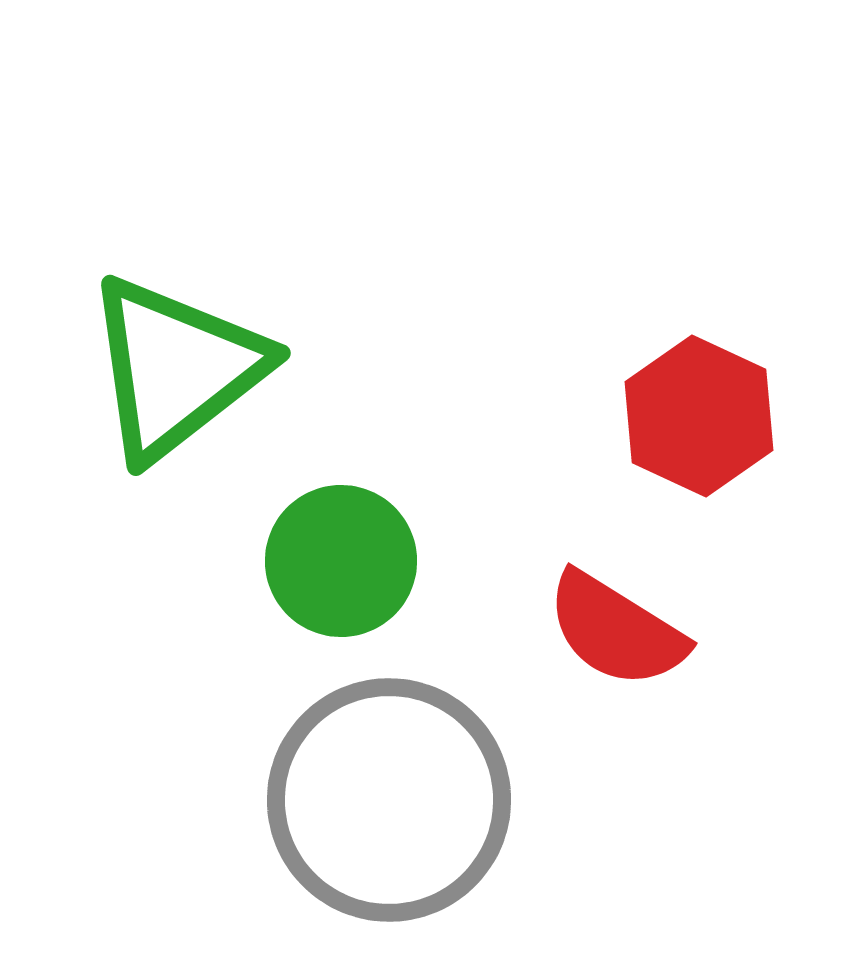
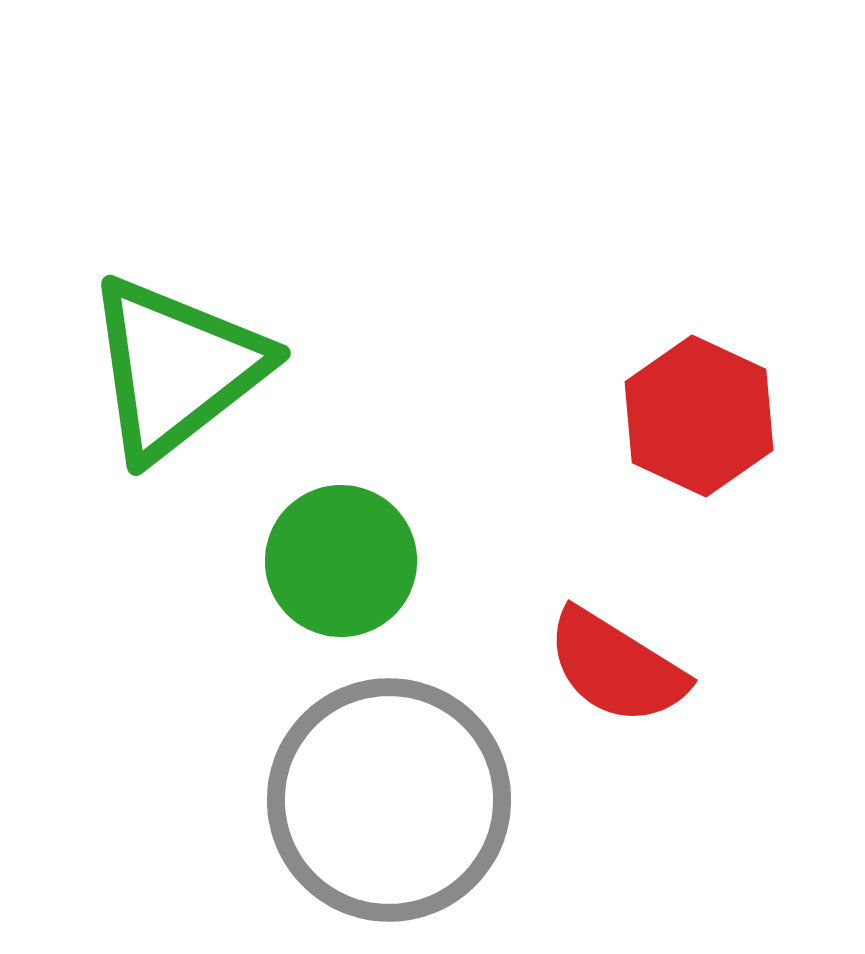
red semicircle: moved 37 px down
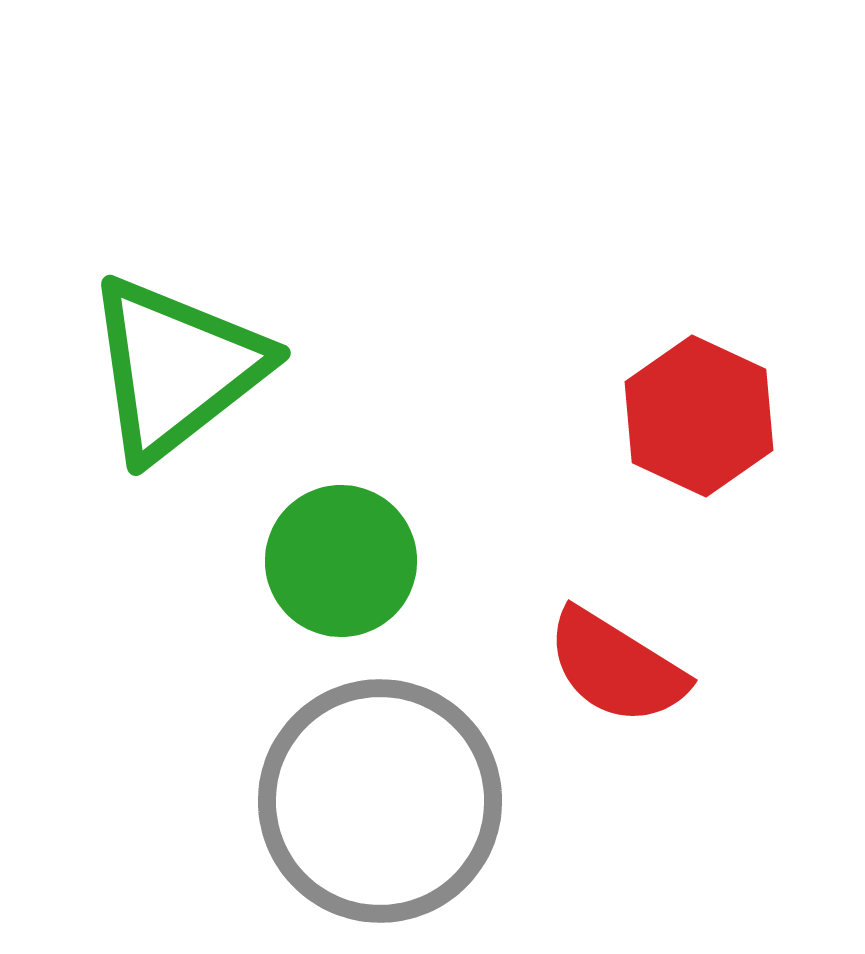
gray circle: moved 9 px left, 1 px down
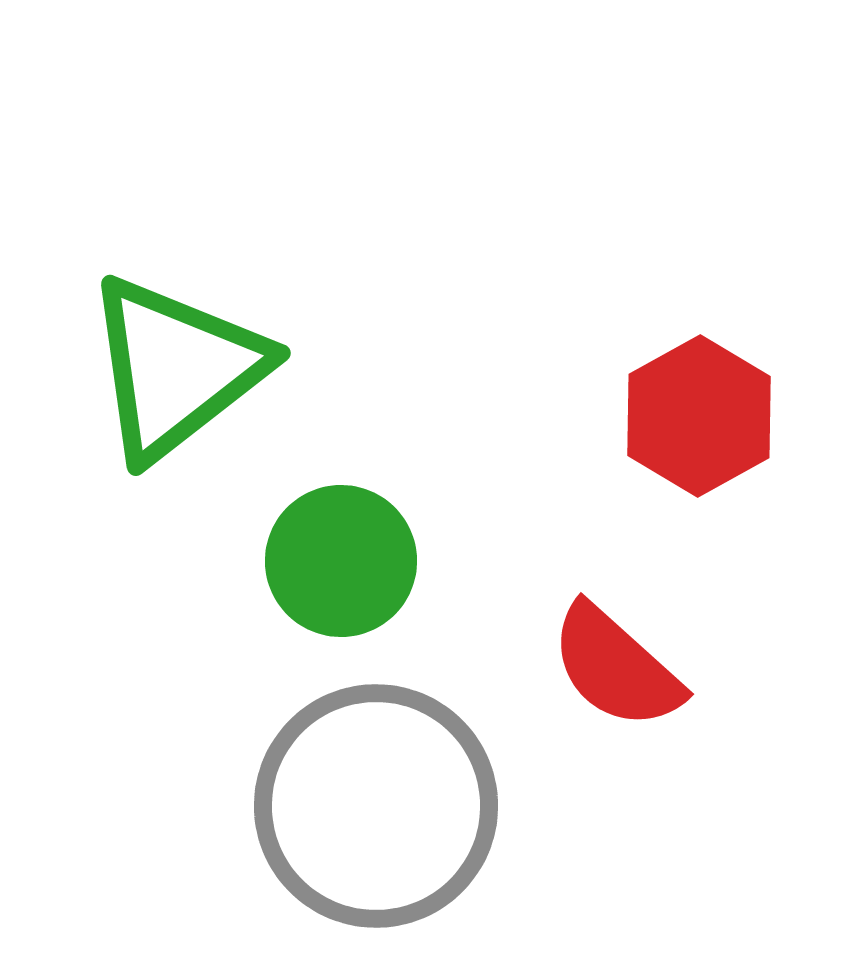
red hexagon: rotated 6 degrees clockwise
red semicircle: rotated 10 degrees clockwise
gray circle: moved 4 px left, 5 px down
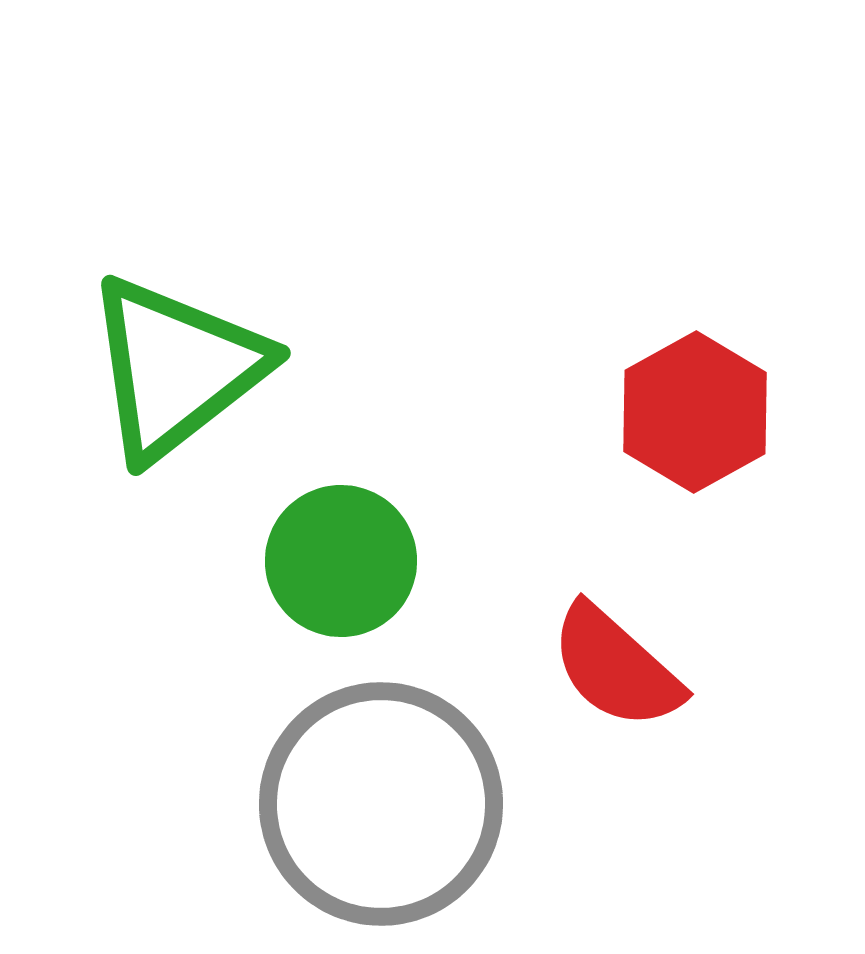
red hexagon: moved 4 px left, 4 px up
gray circle: moved 5 px right, 2 px up
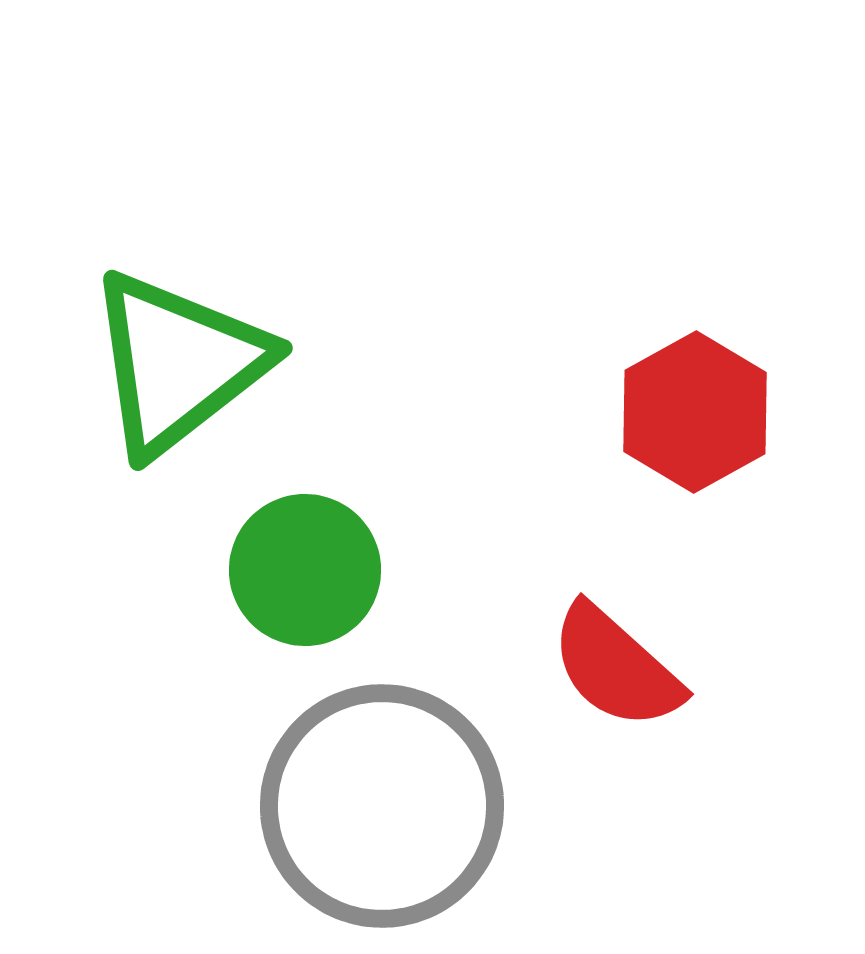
green triangle: moved 2 px right, 5 px up
green circle: moved 36 px left, 9 px down
gray circle: moved 1 px right, 2 px down
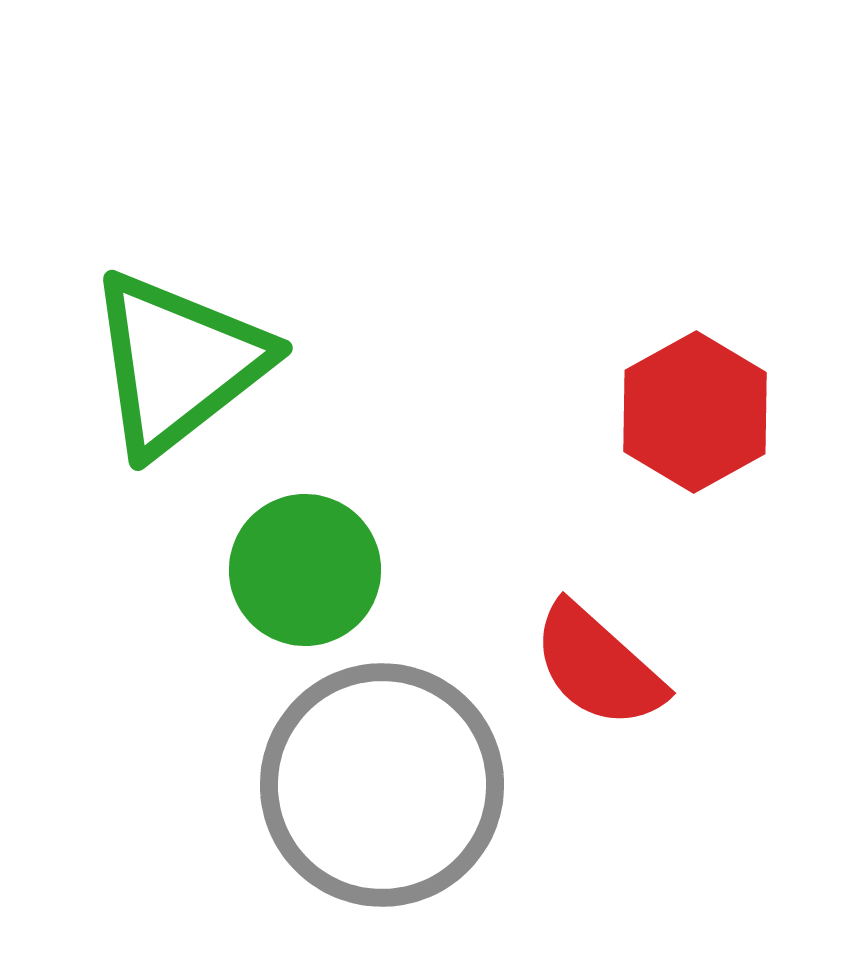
red semicircle: moved 18 px left, 1 px up
gray circle: moved 21 px up
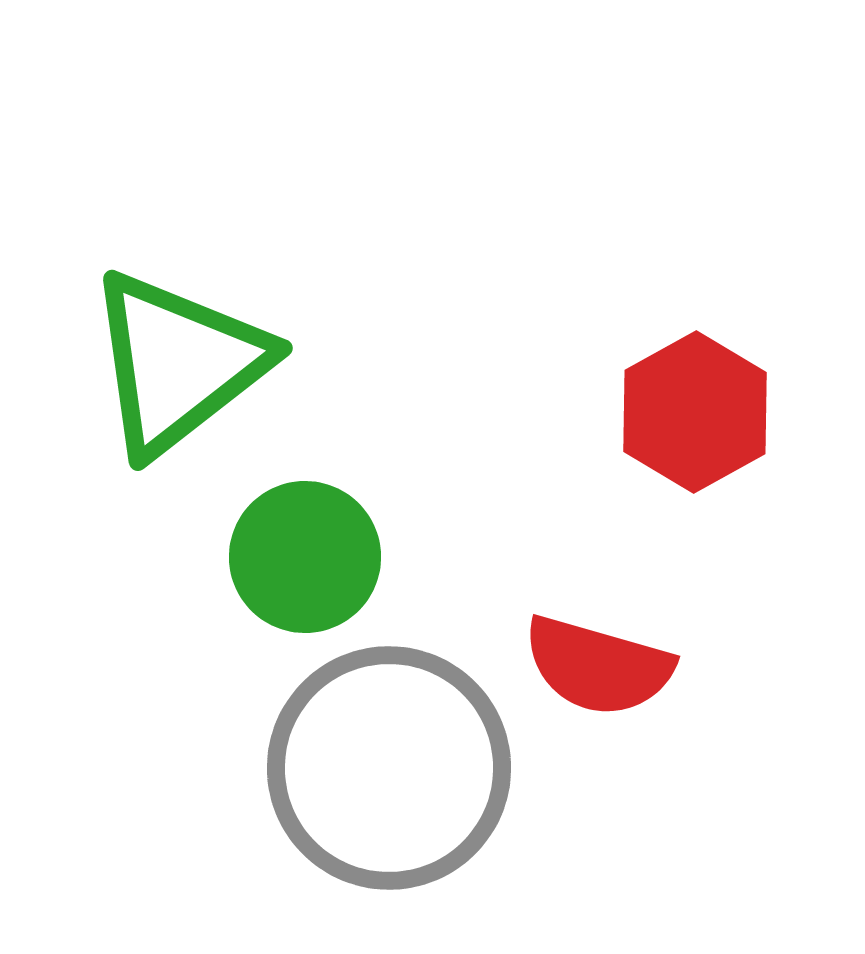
green circle: moved 13 px up
red semicircle: rotated 26 degrees counterclockwise
gray circle: moved 7 px right, 17 px up
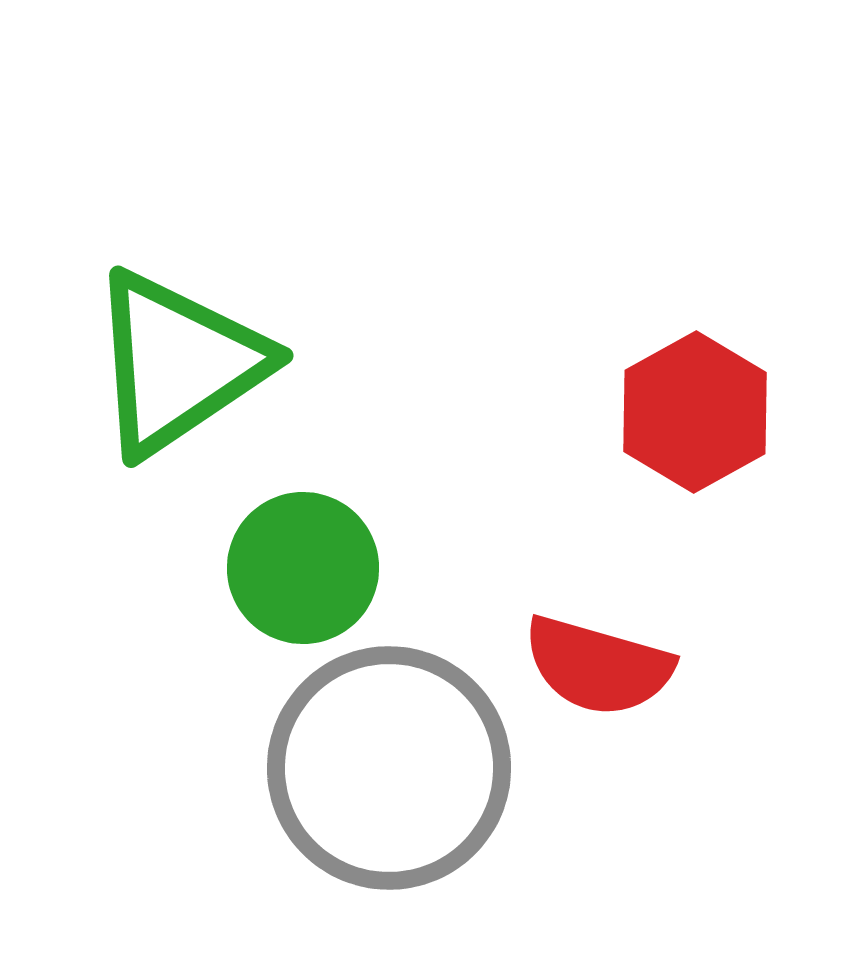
green triangle: rotated 4 degrees clockwise
green circle: moved 2 px left, 11 px down
